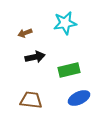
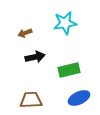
brown trapezoid: rotated 10 degrees counterclockwise
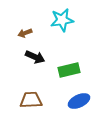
cyan star: moved 3 px left, 3 px up
black arrow: rotated 36 degrees clockwise
blue ellipse: moved 3 px down
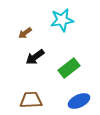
brown arrow: rotated 16 degrees counterclockwise
black arrow: rotated 120 degrees clockwise
green rectangle: moved 2 px up; rotated 25 degrees counterclockwise
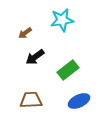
green rectangle: moved 1 px left, 2 px down
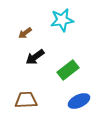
brown trapezoid: moved 5 px left
